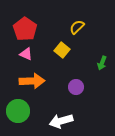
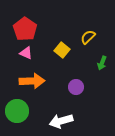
yellow semicircle: moved 11 px right, 10 px down
pink triangle: moved 1 px up
green circle: moved 1 px left
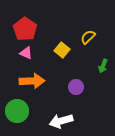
green arrow: moved 1 px right, 3 px down
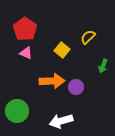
orange arrow: moved 20 px right
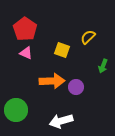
yellow square: rotated 21 degrees counterclockwise
green circle: moved 1 px left, 1 px up
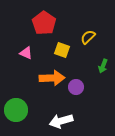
red pentagon: moved 19 px right, 6 px up
orange arrow: moved 3 px up
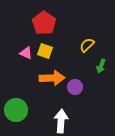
yellow semicircle: moved 1 px left, 8 px down
yellow square: moved 17 px left, 1 px down
green arrow: moved 2 px left
purple circle: moved 1 px left
white arrow: rotated 110 degrees clockwise
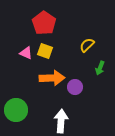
green arrow: moved 1 px left, 2 px down
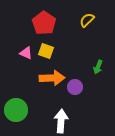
yellow semicircle: moved 25 px up
yellow square: moved 1 px right
green arrow: moved 2 px left, 1 px up
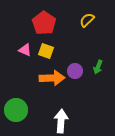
pink triangle: moved 1 px left, 3 px up
purple circle: moved 16 px up
